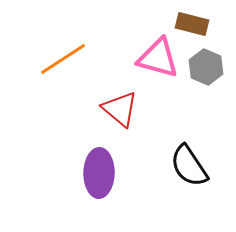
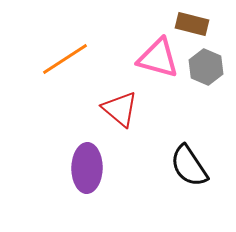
orange line: moved 2 px right
purple ellipse: moved 12 px left, 5 px up
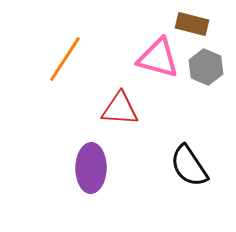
orange line: rotated 24 degrees counterclockwise
red triangle: rotated 36 degrees counterclockwise
purple ellipse: moved 4 px right
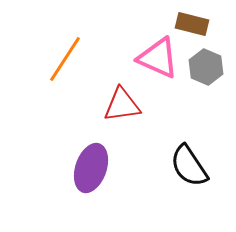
pink triangle: rotated 9 degrees clockwise
red triangle: moved 2 px right, 4 px up; rotated 12 degrees counterclockwise
purple ellipse: rotated 18 degrees clockwise
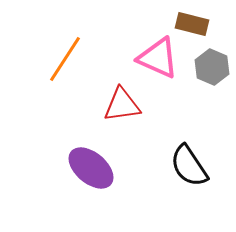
gray hexagon: moved 6 px right
purple ellipse: rotated 69 degrees counterclockwise
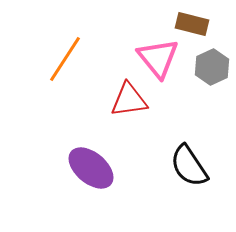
pink triangle: rotated 27 degrees clockwise
gray hexagon: rotated 12 degrees clockwise
red triangle: moved 7 px right, 5 px up
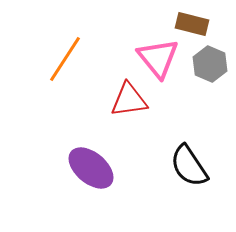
gray hexagon: moved 2 px left, 3 px up; rotated 12 degrees counterclockwise
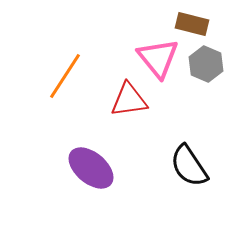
orange line: moved 17 px down
gray hexagon: moved 4 px left
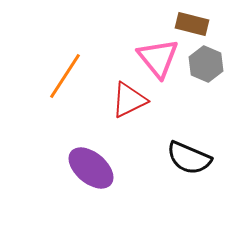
red triangle: rotated 18 degrees counterclockwise
black semicircle: moved 8 px up; rotated 33 degrees counterclockwise
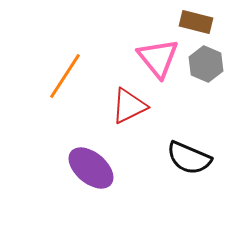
brown rectangle: moved 4 px right, 2 px up
red triangle: moved 6 px down
